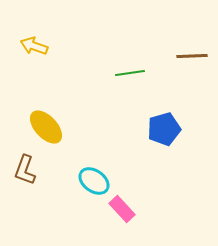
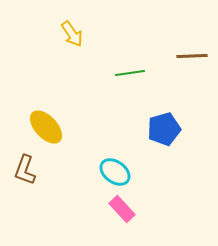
yellow arrow: moved 38 px right, 12 px up; rotated 144 degrees counterclockwise
cyan ellipse: moved 21 px right, 9 px up
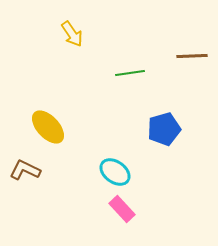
yellow ellipse: moved 2 px right
brown L-shape: rotated 96 degrees clockwise
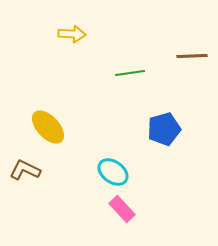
yellow arrow: rotated 52 degrees counterclockwise
cyan ellipse: moved 2 px left
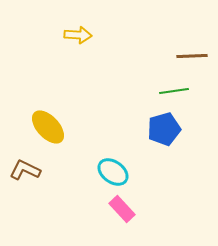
yellow arrow: moved 6 px right, 1 px down
green line: moved 44 px right, 18 px down
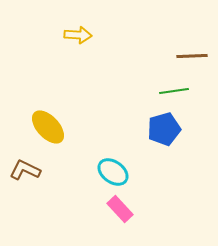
pink rectangle: moved 2 px left
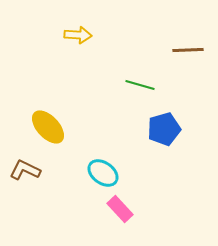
brown line: moved 4 px left, 6 px up
green line: moved 34 px left, 6 px up; rotated 24 degrees clockwise
cyan ellipse: moved 10 px left, 1 px down
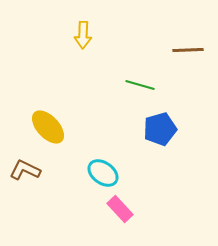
yellow arrow: moved 5 px right; rotated 88 degrees clockwise
blue pentagon: moved 4 px left
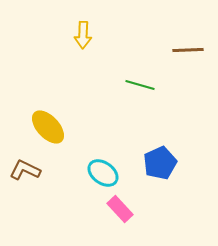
blue pentagon: moved 34 px down; rotated 8 degrees counterclockwise
